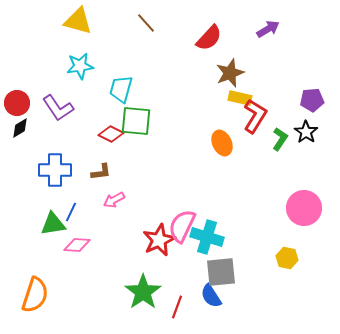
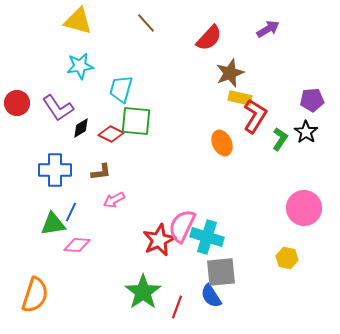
black diamond: moved 61 px right
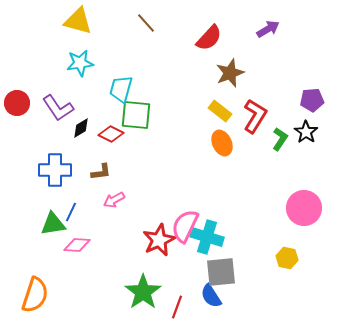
cyan star: moved 3 px up
yellow rectangle: moved 20 px left, 13 px down; rotated 25 degrees clockwise
green square: moved 6 px up
pink semicircle: moved 3 px right
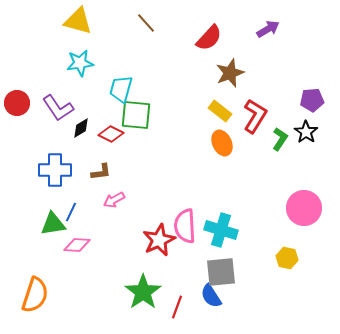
pink semicircle: rotated 28 degrees counterclockwise
cyan cross: moved 14 px right, 7 px up
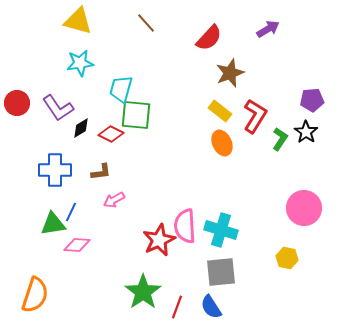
blue semicircle: moved 11 px down
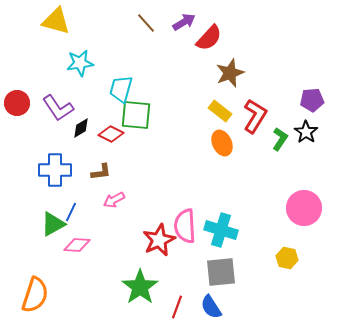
yellow triangle: moved 22 px left
purple arrow: moved 84 px left, 7 px up
green triangle: rotated 20 degrees counterclockwise
green star: moved 3 px left, 5 px up
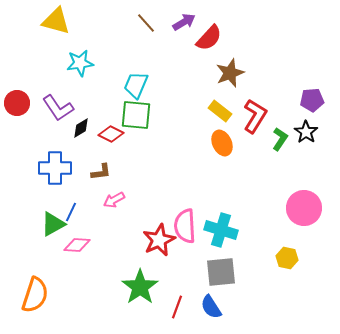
cyan trapezoid: moved 15 px right, 4 px up; rotated 8 degrees clockwise
blue cross: moved 2 px up
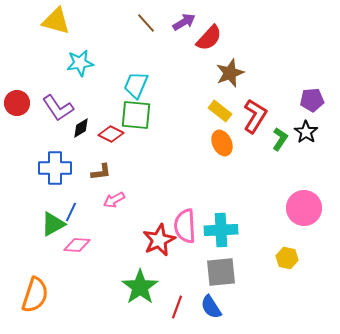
cyan cross: rotated 20 degrees counterclockwise
